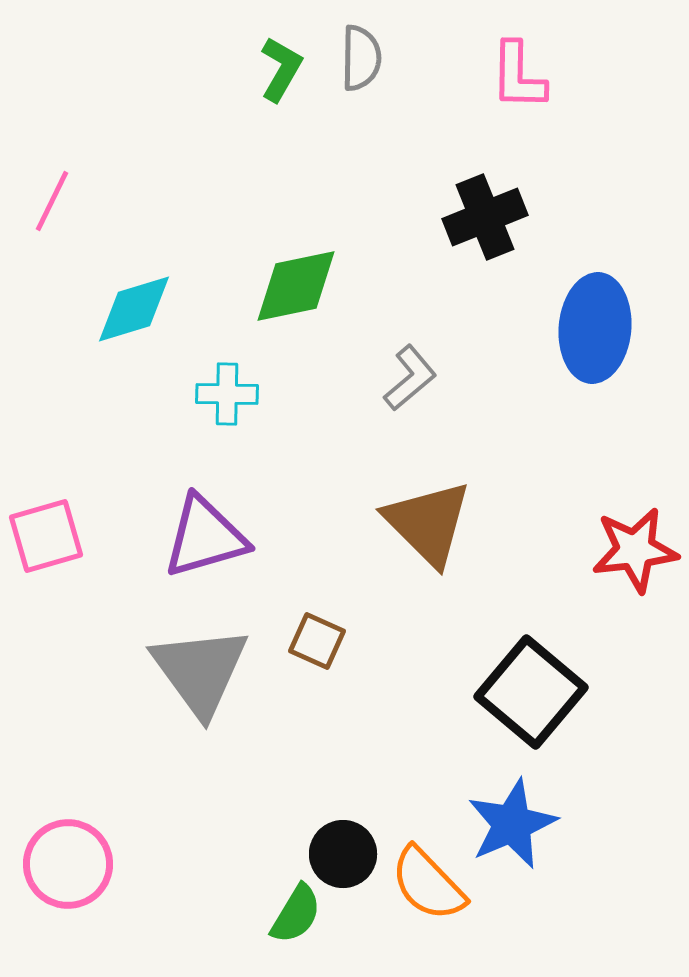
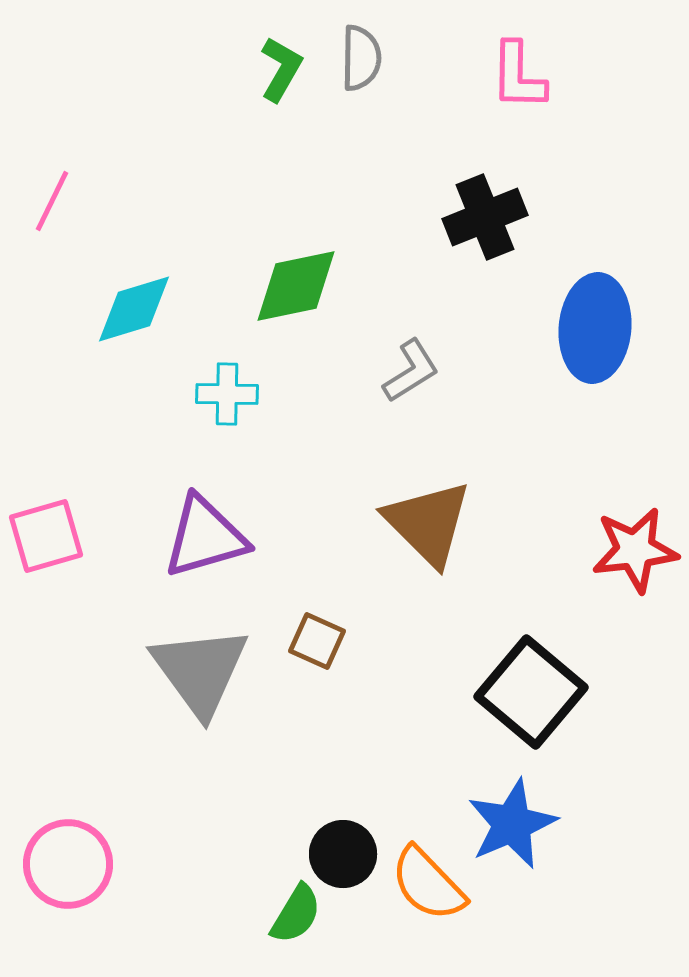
gray L-shape: moved 1 px right, 7 px up; rotated 8 degrees clockwise
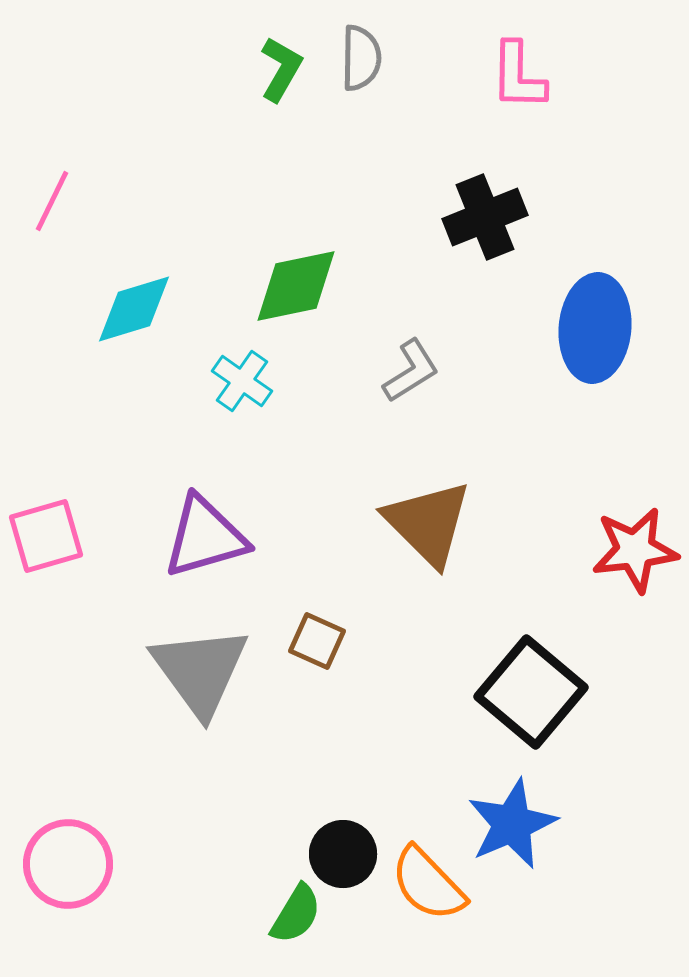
cyan cross: moved 15 px right, 13 px up; rotated 34 degrees clockwise
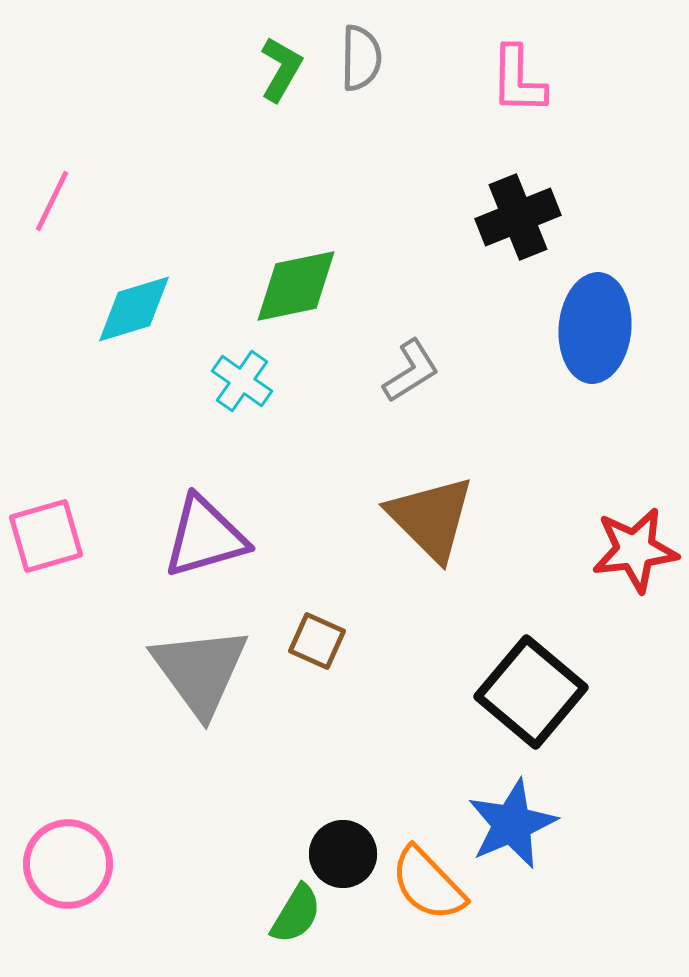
pink L-shape: moved 4 px down
black cross: moved 33 px right
brown triangle: moved 3 px right, 5 px up
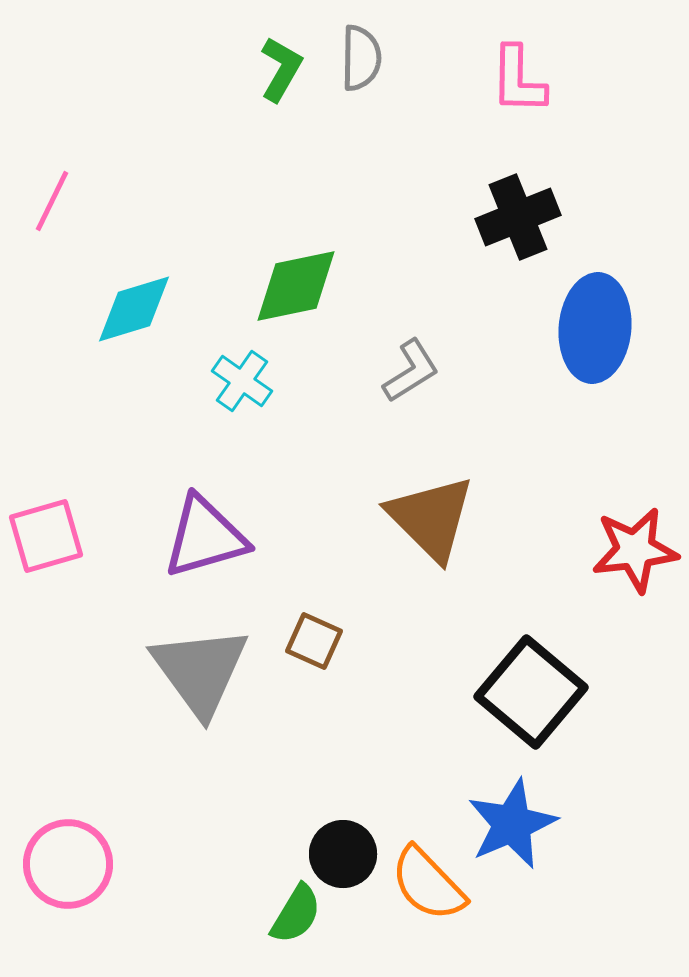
brown square: moved 3 px left
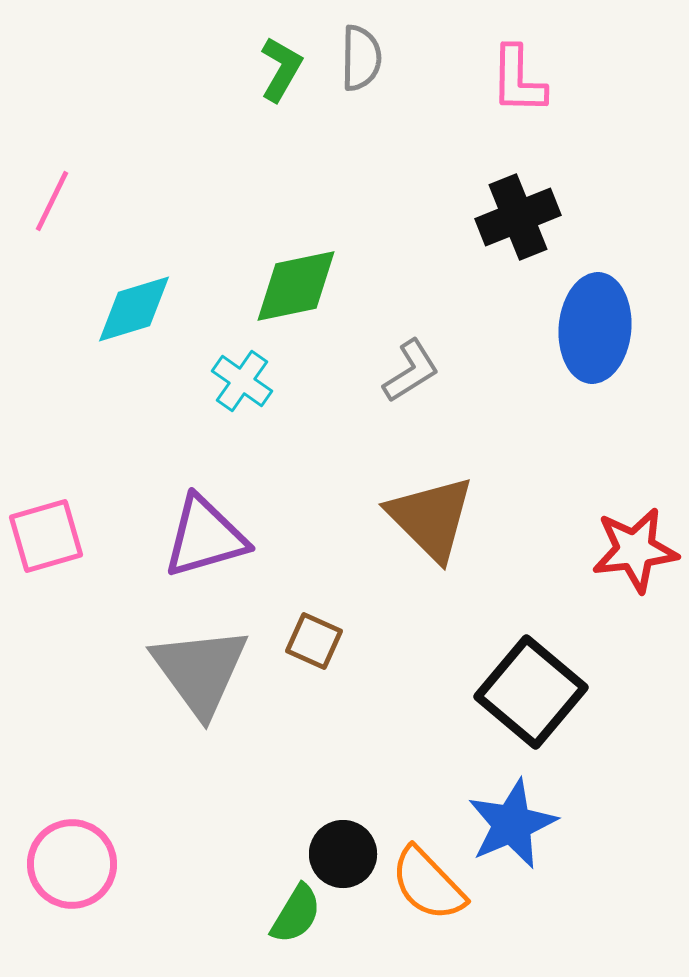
pink circle: moved 4 px right
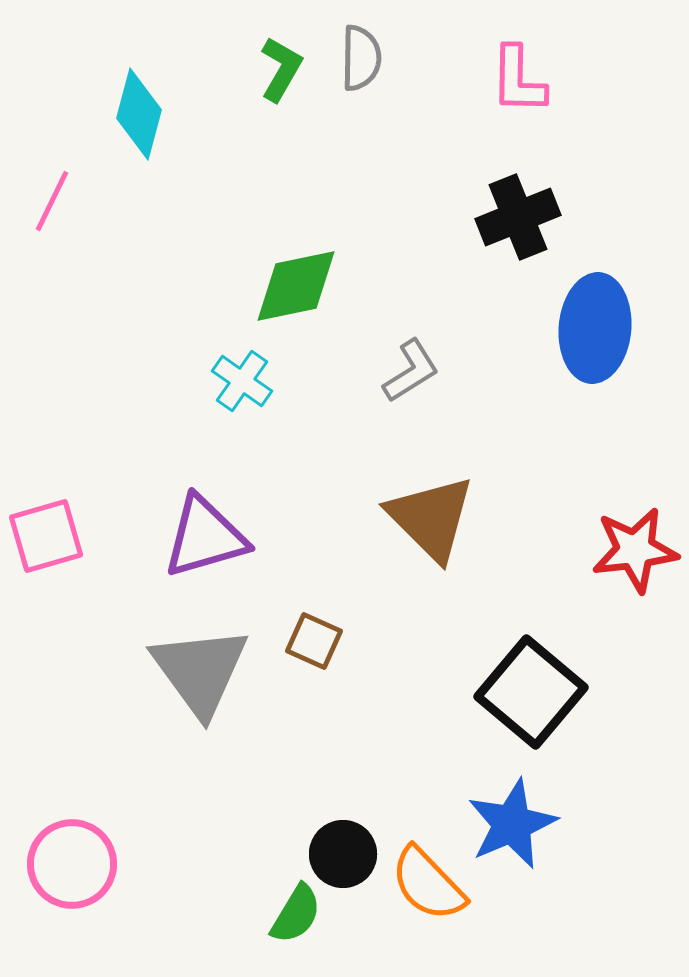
cyan diamond: moved 5 px right, 195 px up; rotated 58 degrees counterclockwise
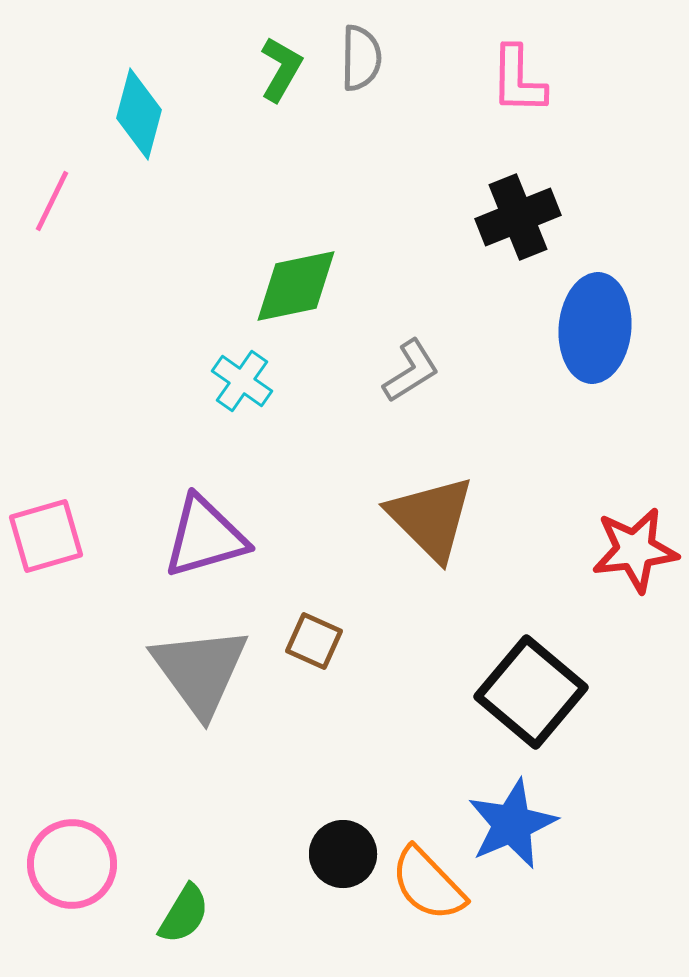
green semicircle: moved 112 px left
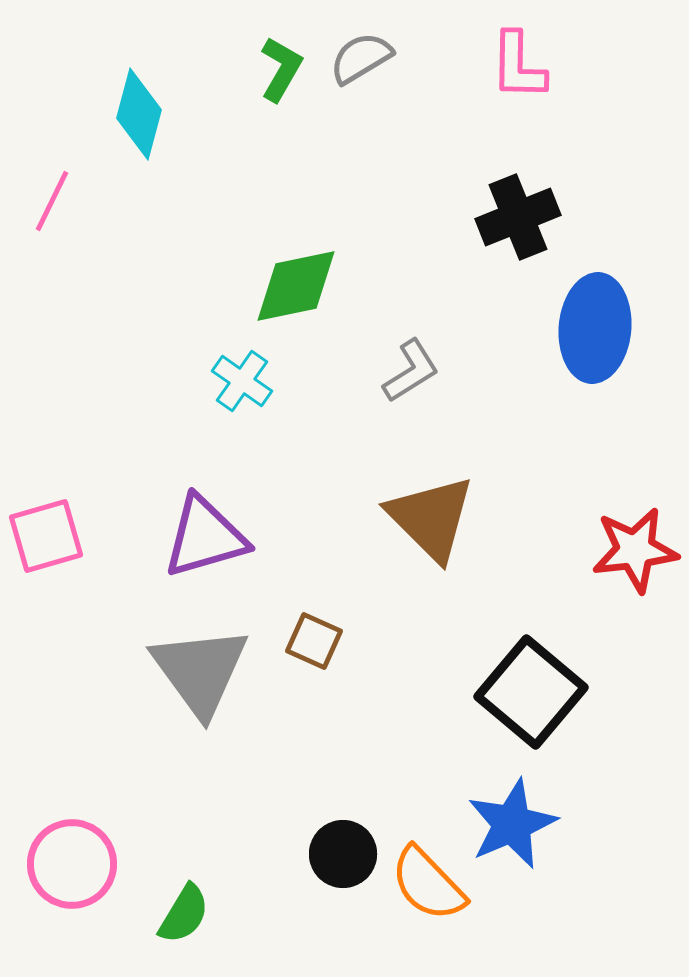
gray semicircle: rotated 122 degrees counterclockwise
pink L-shape: moved 14 px up
